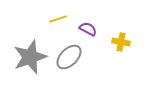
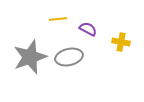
yellow line: rotated 12 degrees clockwise
gray ellipse: rotated 32 degrees clockwise
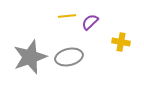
yellow line: moved 9 px right, 3 px up
purple semicircle: moved 2 px right, 7 px up; rotated 72 degrees counterclockwise
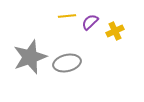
yellow cross: moved 6 px left, 11 px up; rotated 36 degrees counterclockwise
gray ellipse: moved 2 px left, 6 px down
